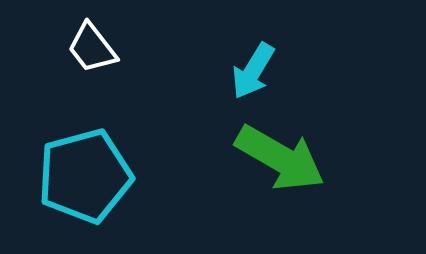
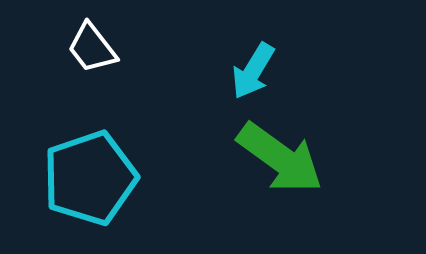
green arrow: rotated 6 degrees clockwise
cyan pentagon: moved 5 px right, 2 px down; rotated 4 degrees counterclockwise
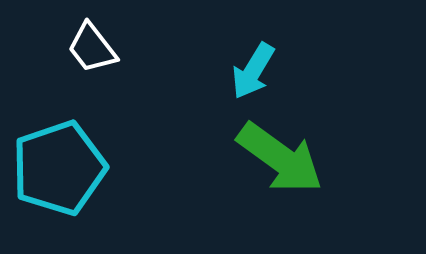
cyan pentagon: moved 31 px left, 10 px up
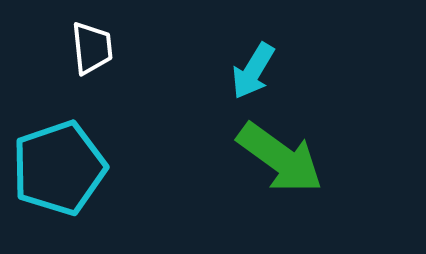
white trapezoid: rotated 148 degrees counterclockwise
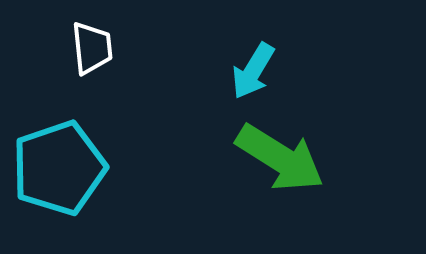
green arrow: rotated 4 degrees counterclockwise
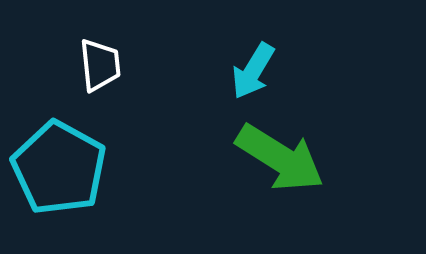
white trapezoid: moved 8 px right, 17 px down
cyan pentagon: rotated 24 degrees counterclockwise
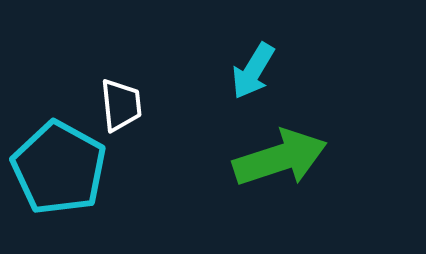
white trapezoid: moved 21 px right, 40 px down
green arrow: rotated 50 degrees counterclockwise
